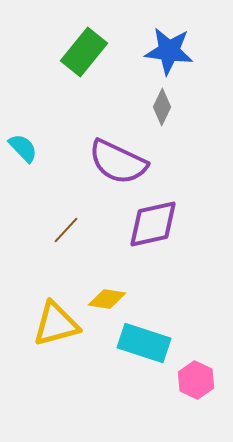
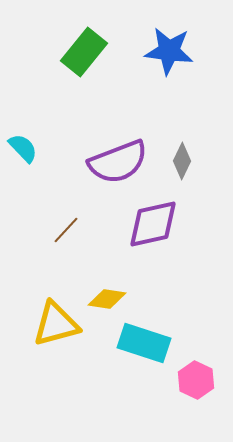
gray diamond: moved 20 px right, 54 px down
purple semicircle: rotated 46 degrees counterclockwise
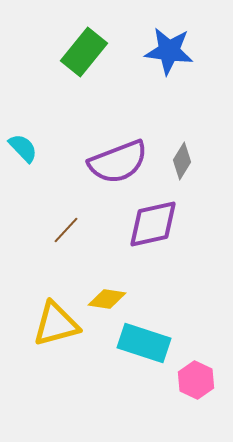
gray diamond: rotated 6 degrees clockwise
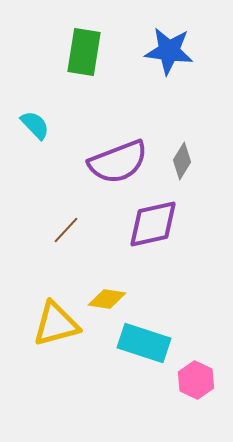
green rectangle: rotated 30 degrees counterclockwise
cyan semicircle: moved 12 px right, 23 px up
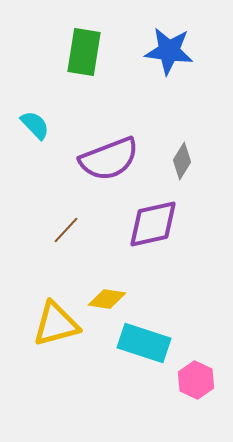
purple semicircle: moved 9 px left, 3 px up
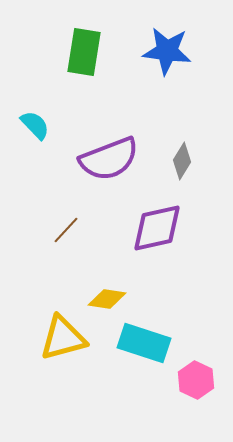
blue star: moved 2 px left
purple diamond: moved 4 px right, 4 px down
yellow triangle: moved 7 px right, 14 px down
